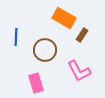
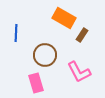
blue line: moved 4 px up
brown circle: moved 5 px down
pink L-shape: moved 1 px down
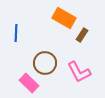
brown circle: moved 8 px down
pink rectangle: moved 7 px left; rotated 30 degrees counterclockwise
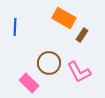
blue line: moved 1 px left, 6 px up
brown circle: moved 4 px right
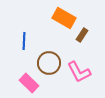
blue line: moved 9 px right, 14 px down
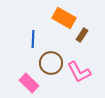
blue line: moved 9 px right, 2 px up
brown circle: moved 2 px right
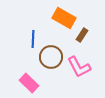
brown circle: moved 6 px up
pink L-shape: moved 5 px up
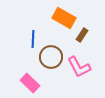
pink rectangle: moved 1 px right
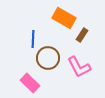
brown circle: moved 3 px left, 1 px down
